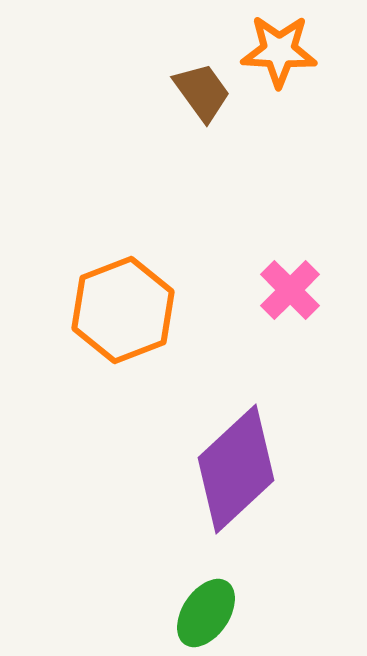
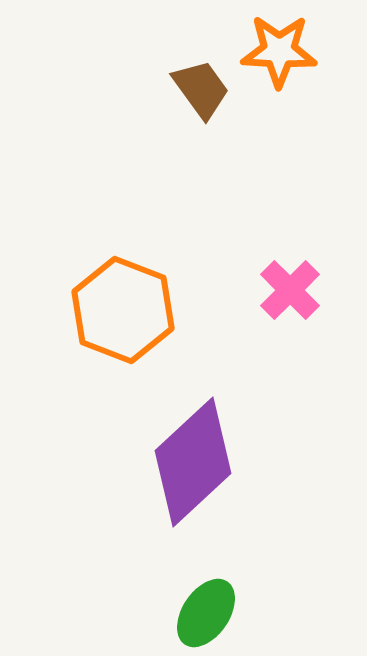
brown trapezoid: moved 1 px left, 3 px up
orange hexagon: rotated 18 degrees counterclockwise
purple diamond: moved 43 px left, 7 px up
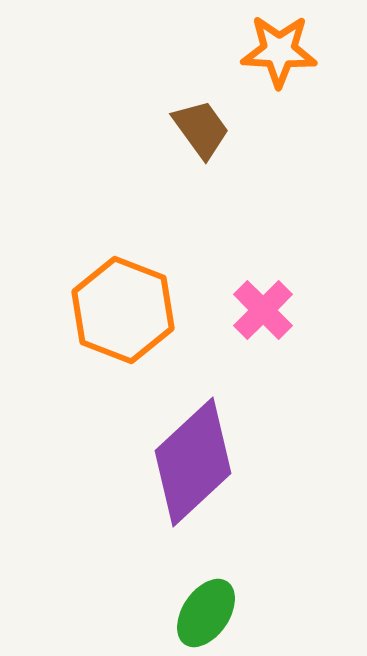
brown trapezoid: moved 40 px down
pink cross: moved 27 px left, 20 px down
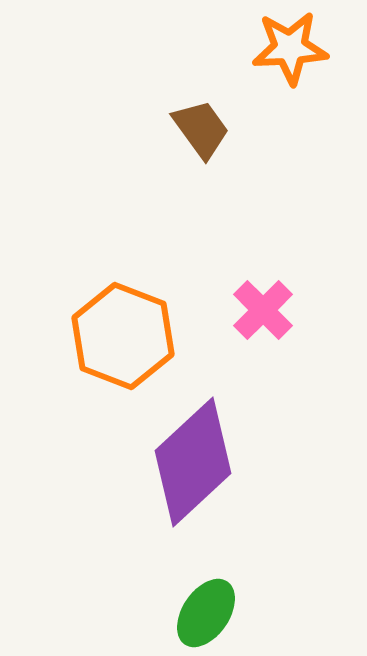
orange star: moved 11 px right, 3 px up; rotated 6 degrees counterclockwise
orange hexagon: moved 26 px down
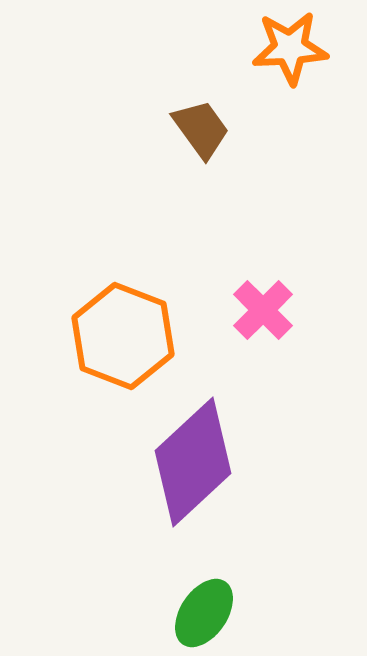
green ellipse: moved 2 px left
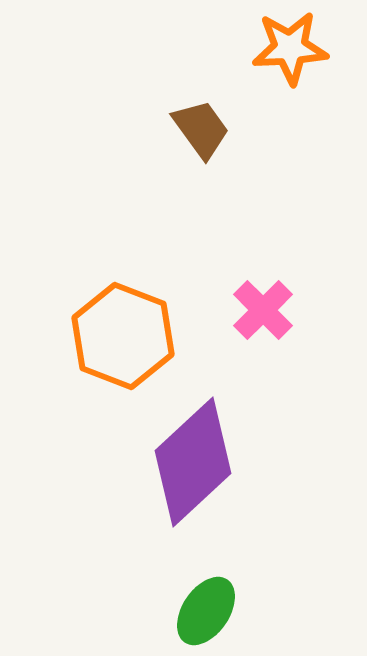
green ellipse: moved 2 px right, 2 px up
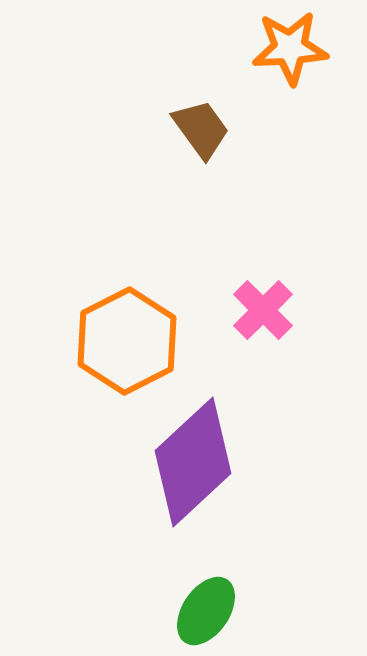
orange hexagon: moved 4 px right, 5 px down; rotated 12 degrees clockwise
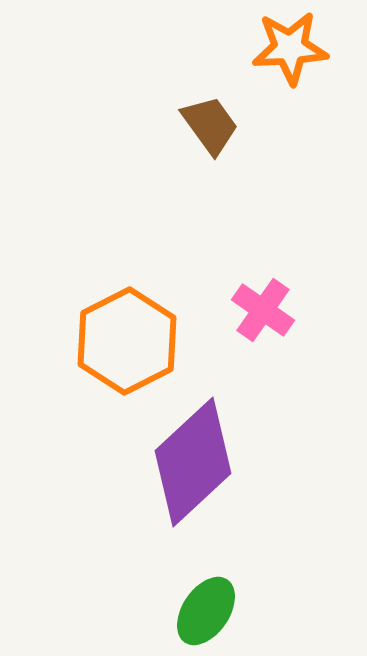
brown trapezoid: moved 9 px right, 4 px up
pink cross: rotated 10 degrees counterclockwise
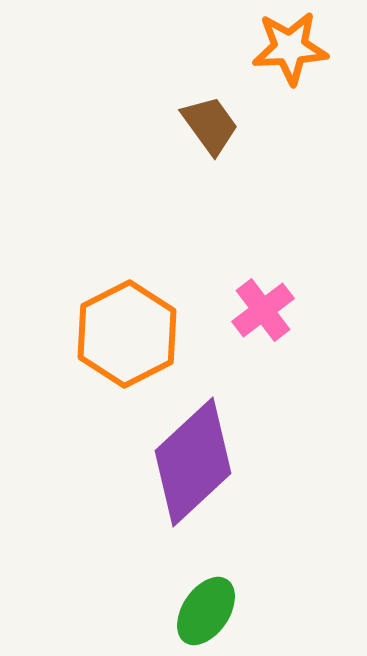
pink cross: rotated 18 degrees clockwise
orange hexagon: moved 7 px up
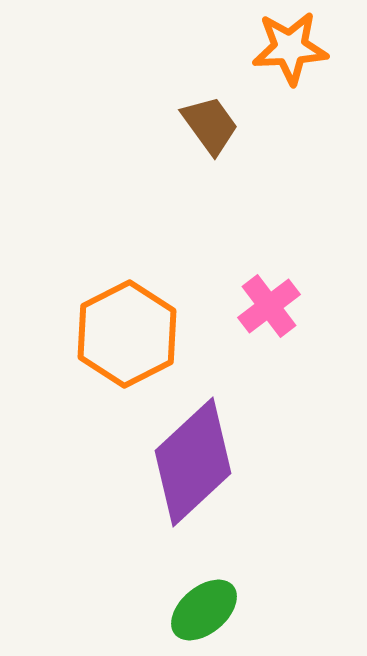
pink cross: moved 6 px right, 4 px up
green ellipse: moved 2 px left, 1 px up; rotated 16 degrees clockwise
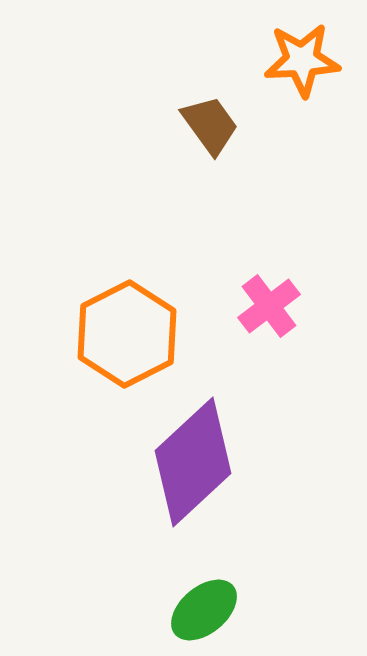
orange star: moved 12 px right, 12 px down
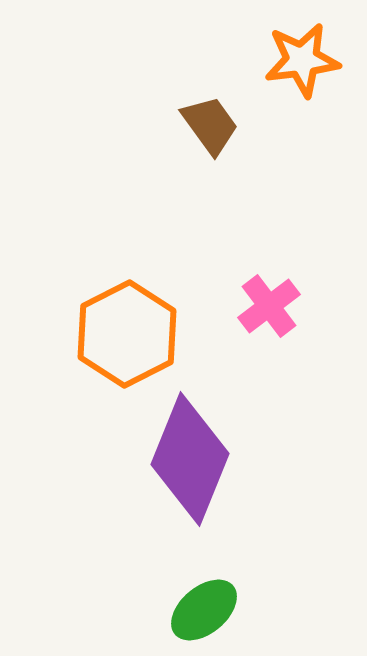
orange star: rotated 4 degrees counterclockwise
purple diamond: moved 3 px left, 3 px up; rotated 25 degrees counterclockwise
